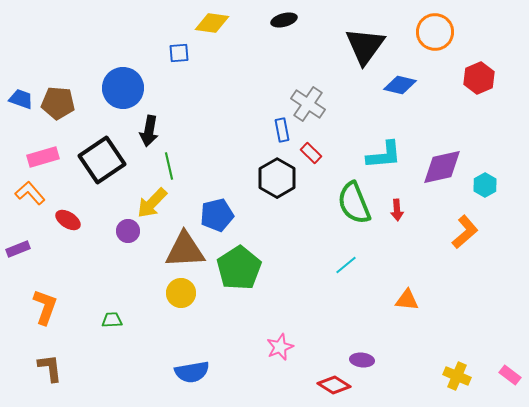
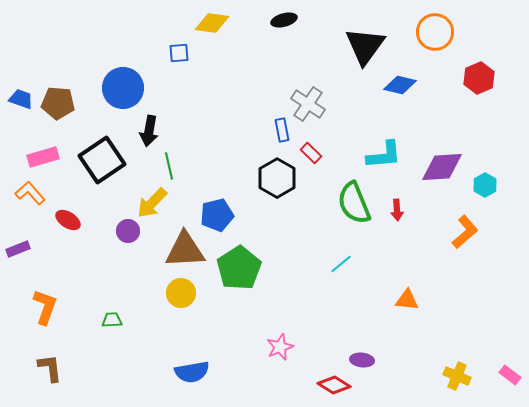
purple diamond at (442, 167): rotated 9 degrees clockwise
cyan line at (346, 265): moved 5 px left, 1 px up
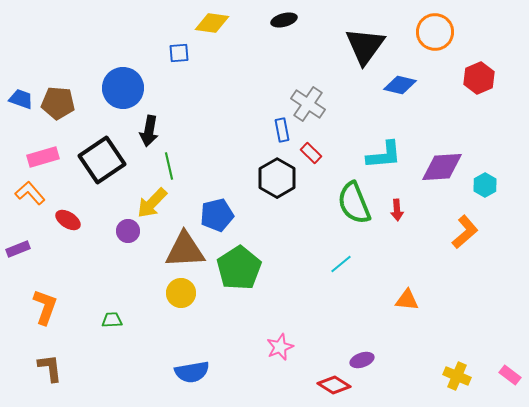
purple ellipse at (362, 360): rotated 25 degrees counterclockwise
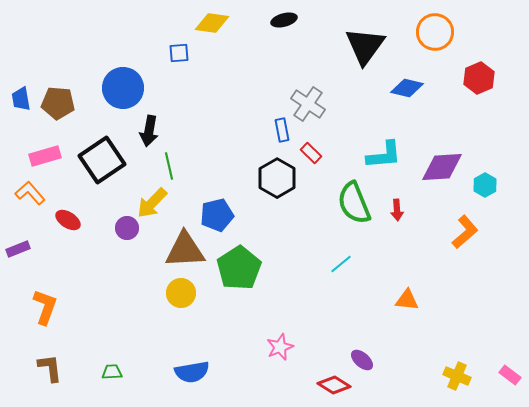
blue diamond at (400, 85): moved 7 px right, 3 px down
blue trapezoid at (21, 99): rotated 120 degrees counterclockwise
pink rectangle at (43, 157): moved 2 px right, 1 px up
purple circle at (128, 231): moved 1 px left, 3 px up
green trapezoid at (112, 320): moved 52 px down
purple ellipse at (362, 360): rotated 60 degrees clockwise
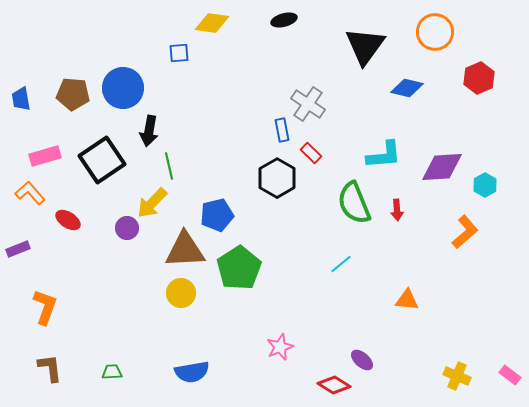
brown pentagon at (58, 103): moved 15 px right, 9 px up
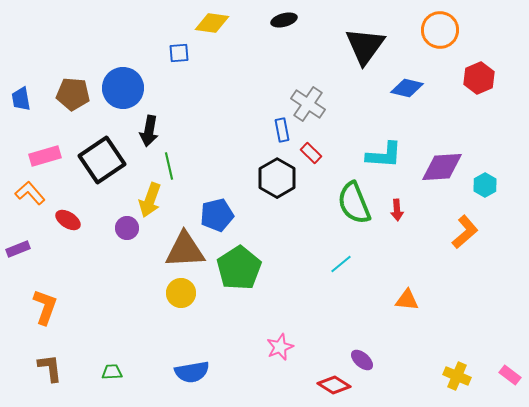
orange circle at (435, 32): moved 5 px right, 2 px up
cyan L-shape at (384, 155): rotated 9 degrees clockwise
yellow arrow at (152, 203): moved 2 px left, 3 px up; rotated 24 degrees counterclockwise
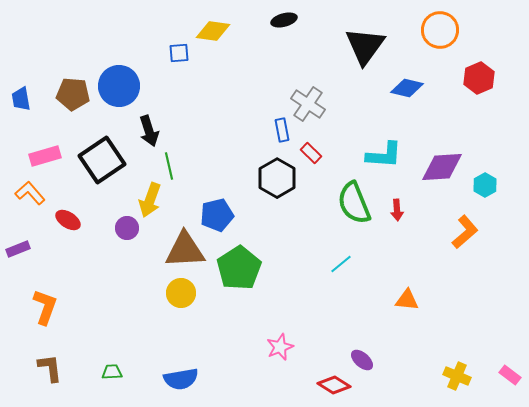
yellow diamond at (212, 23): moved 1 px right, 8 px down
blue circle at (123, 88): moved 4 px left, 2 px up
black arrow at (149, 131): rotated 28 degrees counterclockwise
blue semicircle at (192, 372): moved 11 px left, 7 px down
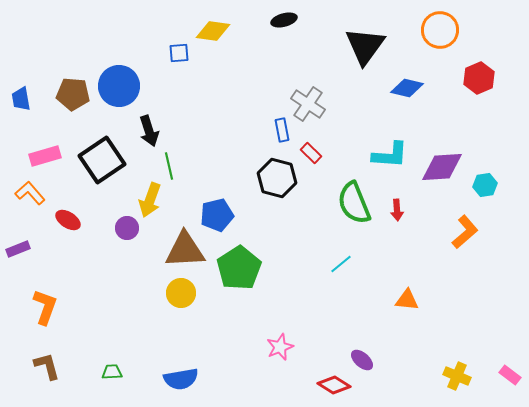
cyan L-shape at (384, 155): moved 6 px right
black hexagon at (277, 178): rotated 15 degrees counterclockwise
cyan hexagon at (485, 185): rotated 20 degrees clockwise
brown L-shape at (50, 368): moved 3 px left, 2 px up; rotated 8 degrees counterclockwise
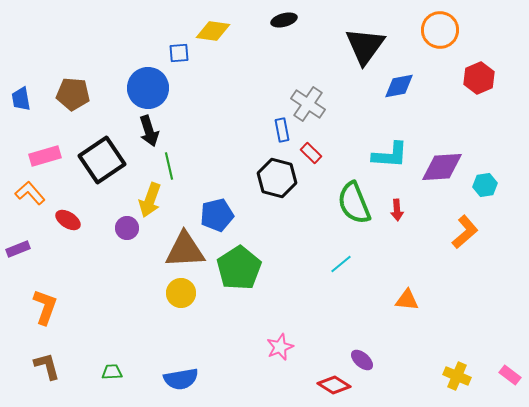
blue circle at (119, 86): moved 29 px right, 2 px down
blue diamond at (407, 88): moved 8 px left, 2 px up; rotated 24 degrees counterclockwise
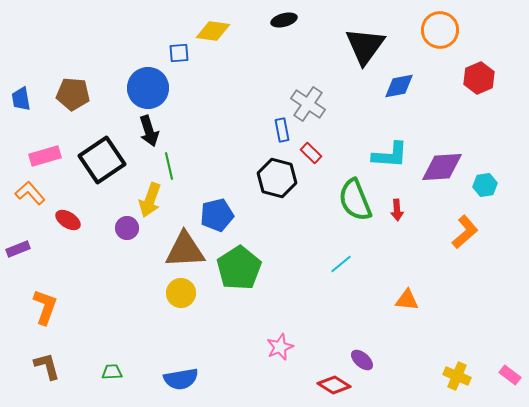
green semicircle at (354, 203): moved 1 px right, 3 px up
